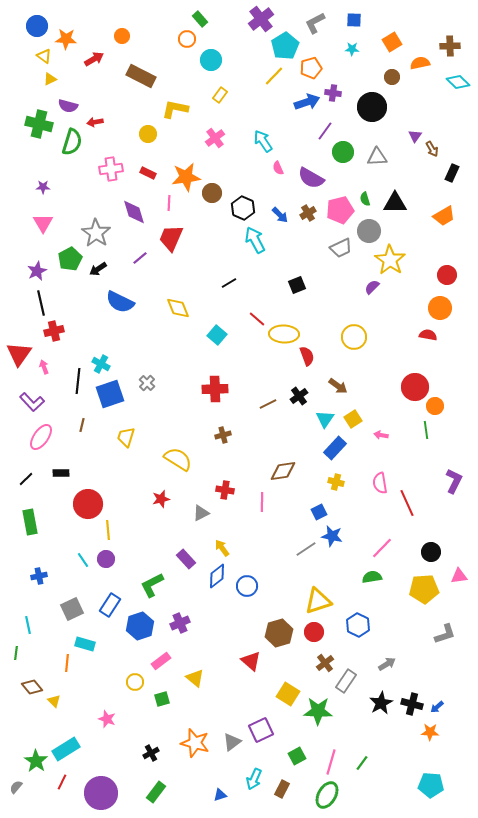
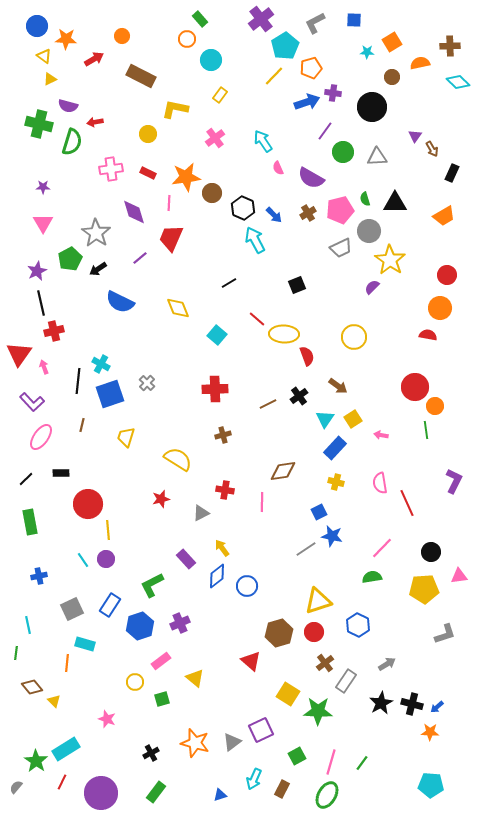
cyan star at (352, 49): moved 15 px right, 3 px down
blue arrow at (280, 215): moved 6 px left
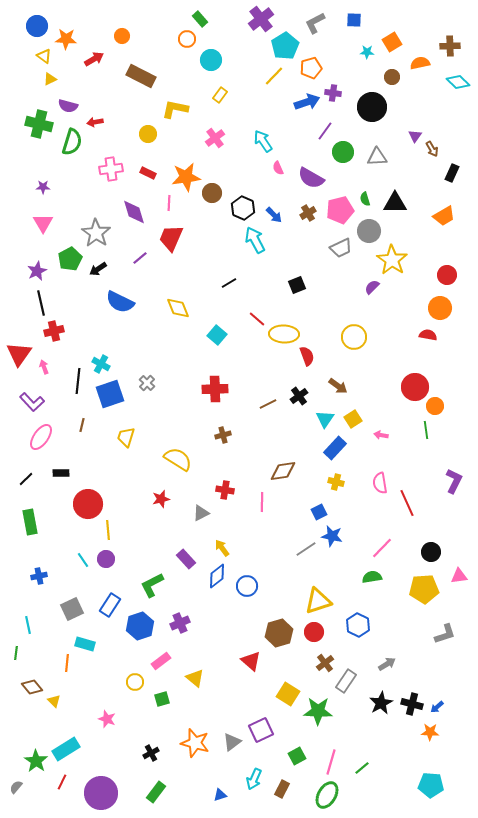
yellow star at (390, 260): moved 2 px right
green line at (362, 763): moved 5 px down; rotated 14 degrees clockwise
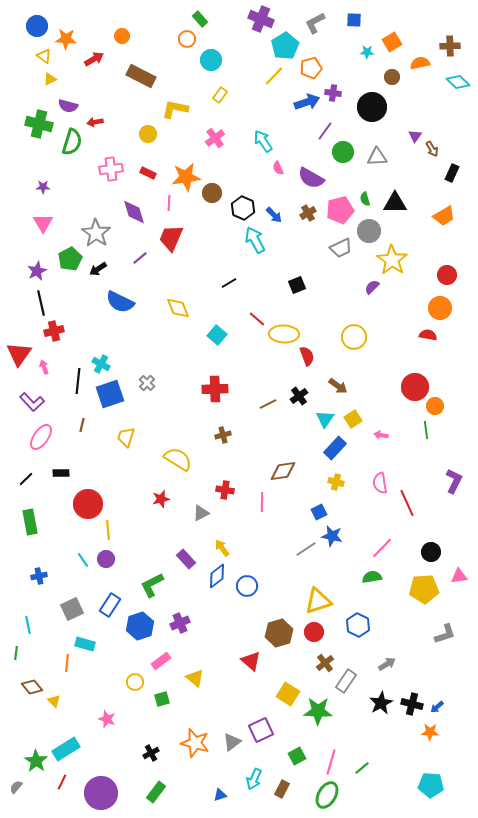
purple cross at (261, 19): rotated 30 degrees counterclockwise
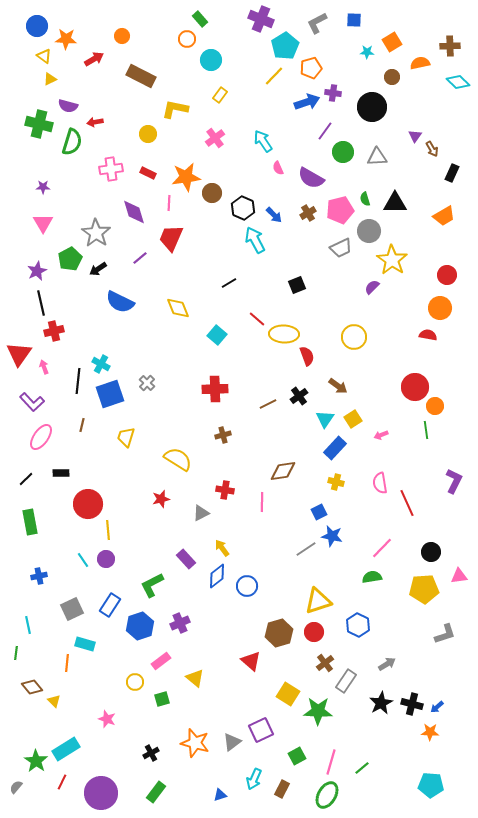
gray L-shape at (315, 23): moved 2 px right
pink arrow at (381, 435): rotated 32 degrees counterclockwise
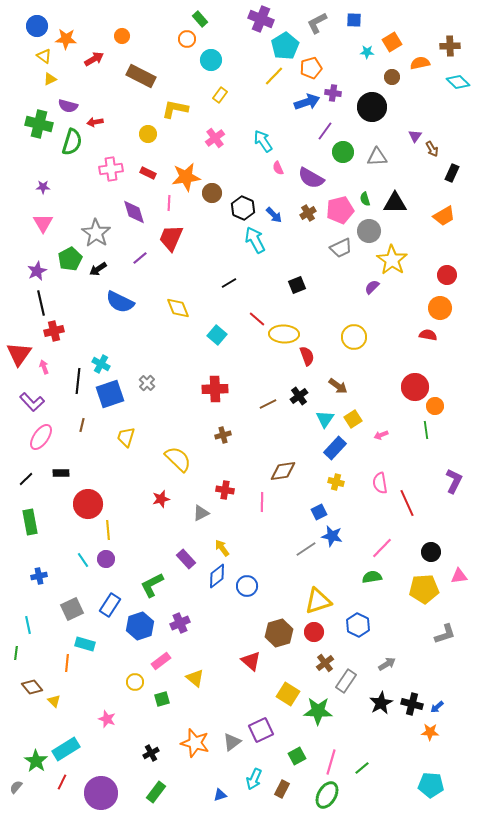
yellow semicircle at (178, 459): rotated 12 degrees clockwise
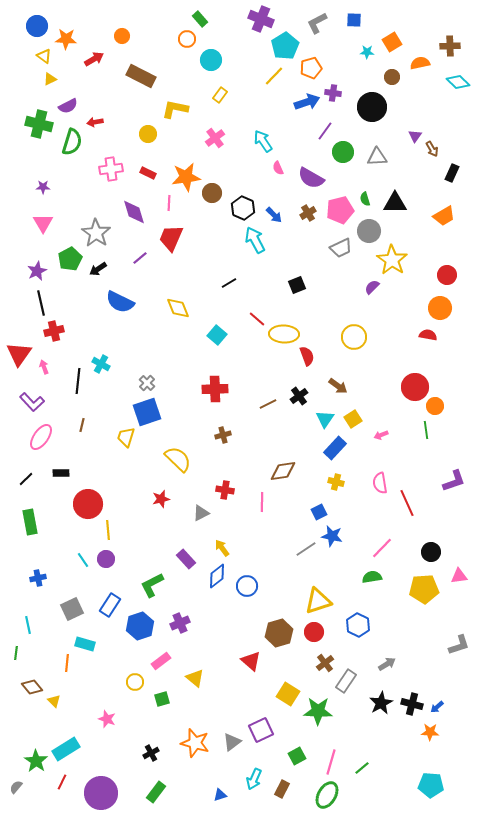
purple semicircle at (68, 106): rotated 42 degrees counterclockwise
blue square at (110, 394): moved 37 px right, 18 px down
purple L-shape at (454, 481): rotated 45 degrees clockwise
blue cross at (39, 576): moved 1 px left, 2 px down
gray L-shape at (445, 634): moved 14 px right, 11 px down
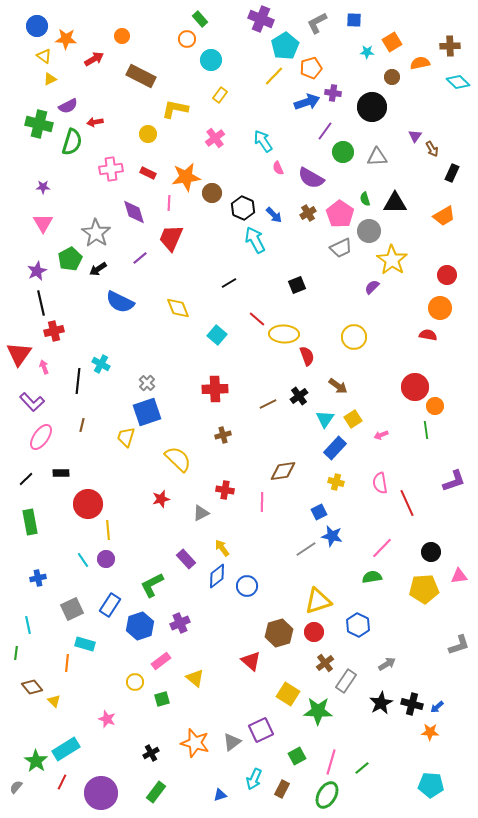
pink pentagon at (340, 210): moved 4 px down; rotated 24 degrees counterclockwise
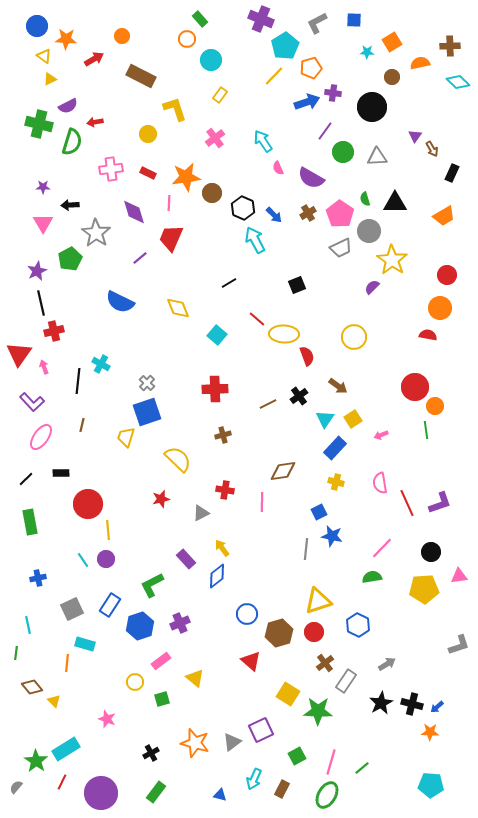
yellow L-shape at (175, 109): rotated 60 degrees clockwise
black arrow at (98, 269): moved 28 px left, 64 px up; rotated 30 degrees clockwise
purple L-shape at (454, 481): moved 14 px left, 22 px down
gray line at (306, 549): rotated 50 degrees counterclockwise
blue circle at (247, 586): moved 28 px down
blue triangle at (220, 795): rotated 32 degrees clockwise
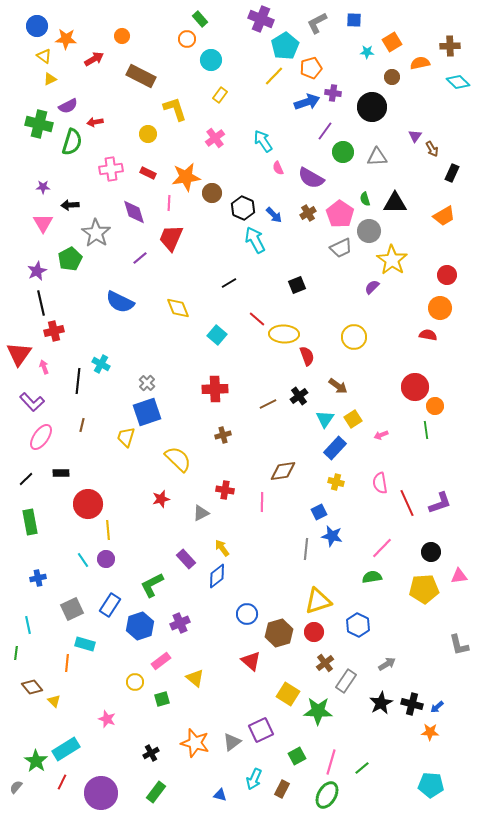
gray L-shape at (459, 645): rotated 95 degrees clockwise
